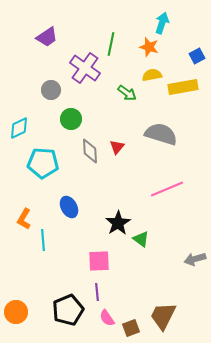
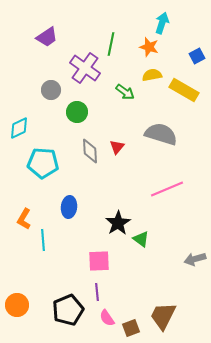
yellow rectangle: moved 1 px right, 3 px down; rotated 40 degrees clockwise
green arrow: moved 2 px left, 1 px up
green circle: moved 6 px right, 7 px up
blue ellipse: rotated 35 degrees clockwise
orange circle: moved 1 px right, 7 px up
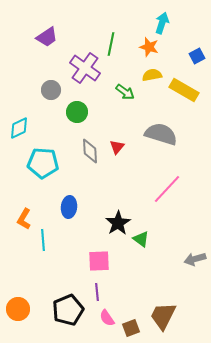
pink line: rotated 24 degrees counterclockwise
orange circle: moved 1 px right, 4 px down
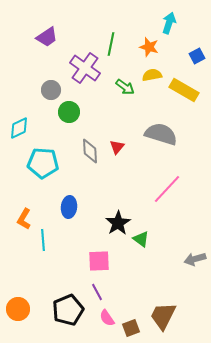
cyan arrow: moved 7 px right
green arrow: moved 5 px up
green circle: moved 8 px left
purple line: rotated 24 degrees counterclockwise
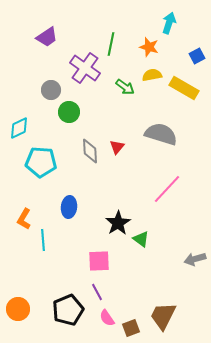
yellow rectangle: moved 2 px up
cyan pentagon: moved 2 px left, 1 px up
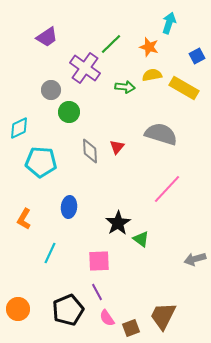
green line: rotated 35 degrees clockwise
green arrow: rotated 30 degrees counterclockwise
cyan line: moved 7 px right, 13 px down; rotated 30 degrees clockwise
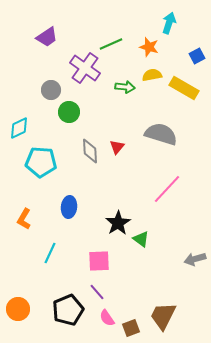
green line: rotated 20 degrees clockwise
purple line: rotated 12 degrees counterclockwise
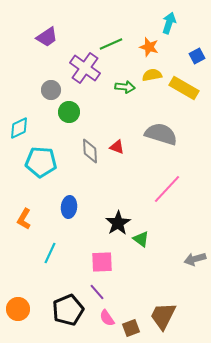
red triangle: rotated 49 degrees counterclockwise
pink square: moved 3 px right, 1 px down
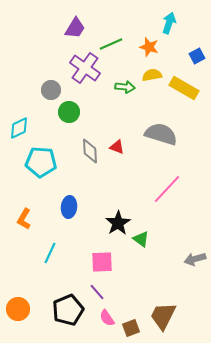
purple trapezoid: moved 28 px right, 9 px up; rotated 25 degrees counterclockwise
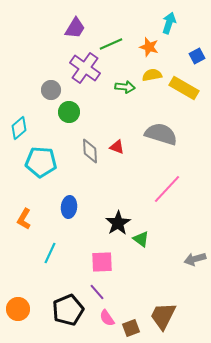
cyan diamond: rotated 15 degrees counterclockwise
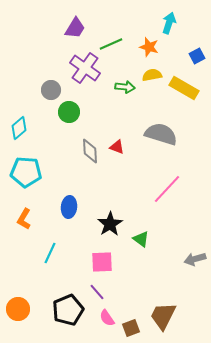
cyan pentagon: moved 15 px left, 10 px down
black star: moved 8 px left, 1 px down
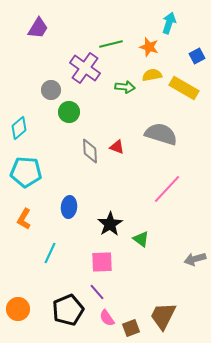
purple trapezoid: moved 37 px left
green line: rotated 10 degrees clockwise
